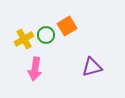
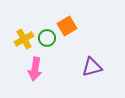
green circle: moved 1 px right, 3 px down
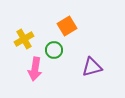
green circle: moved 7 px right, 12 px down
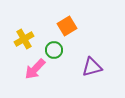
pink arrow: rotated 35 degrees clockwise
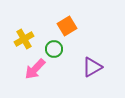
green circle: moved 1 px up
purple triangle: rotated 15 degrees counterclockwise
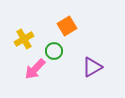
green circle: moved 2 px down
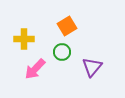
yellow cross: rotated 30 degrees clockwise
green circle: moved 8 px right, 1 px down
purple triangle: rotated 20 degrees counterclockwise
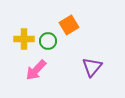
orange square: moved 2 px right, 1 px up
green circle: moved 14 px left, 11 px up
pink arrow: moved 1 px right, 1 px down
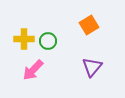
orange square: moved 20 px right
pink arrow: moved 3 px left
